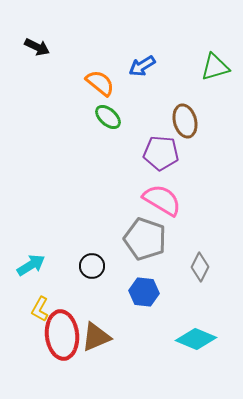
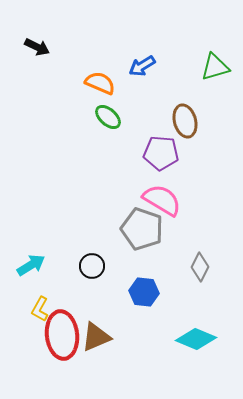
orange semicircle: rotated 16 degrees counterclockwise
gray pentagon: moved 3 px left, 10 px up
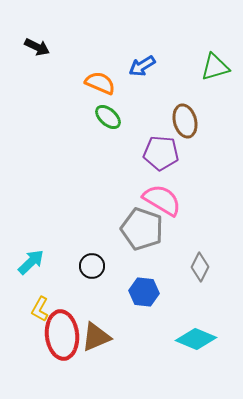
cyan arrow: moved 3 px up; rotated 12 degrees counterclockwise
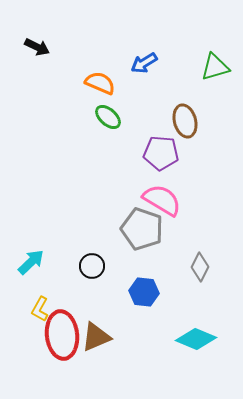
blue arrow: moved 2 px right, 3 px up
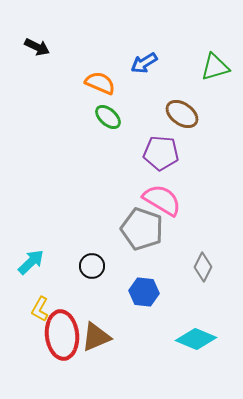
brown ellipse: moved 3 px left, 7 px up; rotated 40 degrees counterclockwise
gray diamond: moved 3 px right
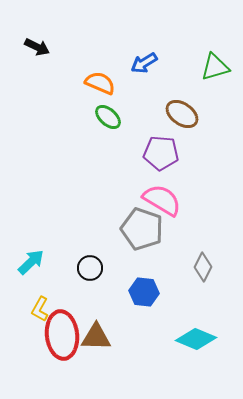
black circle: moved 2 px left, 2 px down
brown triangle: rotated 24 degrees clockwise
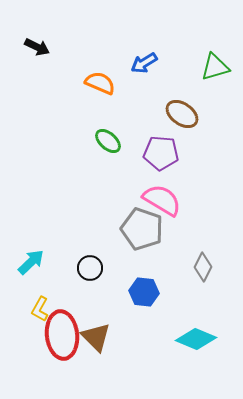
green ellipse: moved 24 px down
brown triangle: rotated 44 degrees clockwise
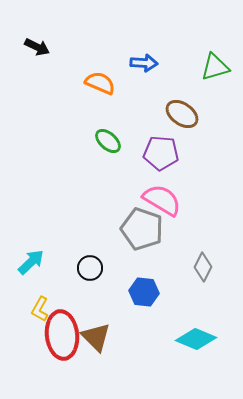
blue arrow: rotated 144 degrees counterclockwise
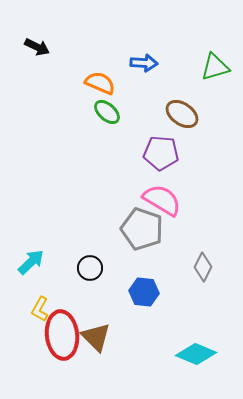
green ellipse: moved 1 px left, 29 px up
cyan diamond: moved 15 px down
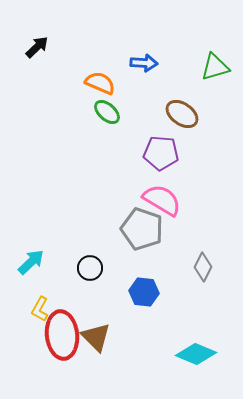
black arrow: rotated 70 degrees counterclockwise
